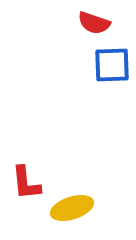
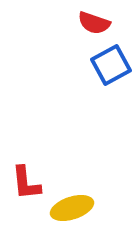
blue square: moved 1 px left; rotated 27 degrees counterclockwise
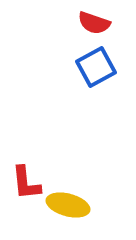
blue square: moved 15 px left, 2 px down
yellow ellipse: moved 4 px left, 3 px up; rotated 33 degrees clockwise
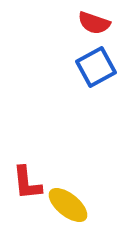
red L-shape: moved 1 px right
yellow ellipse: rotated 24 degrees clockwise
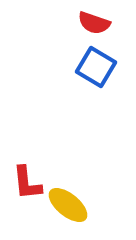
blue square: rotated 30 degrees counterclockwise
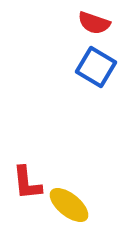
yellow ellipse: moved 1 px right
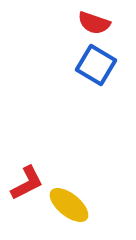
blue square: moved 2 px up
red L-shape: rotated 111 degrees counterclockwise
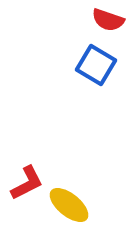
red semicircle: moved 14 px right, 3 px up
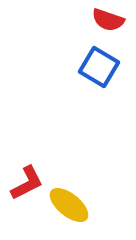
blue square: moved 3 px right, 2 px down
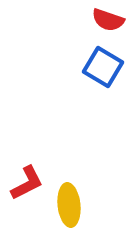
blue square: moved 4 px right
yellow ellipse: rotated 45 degrees clockwise
